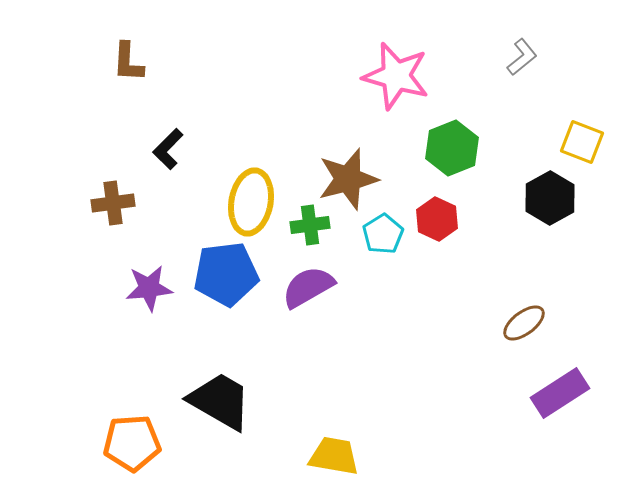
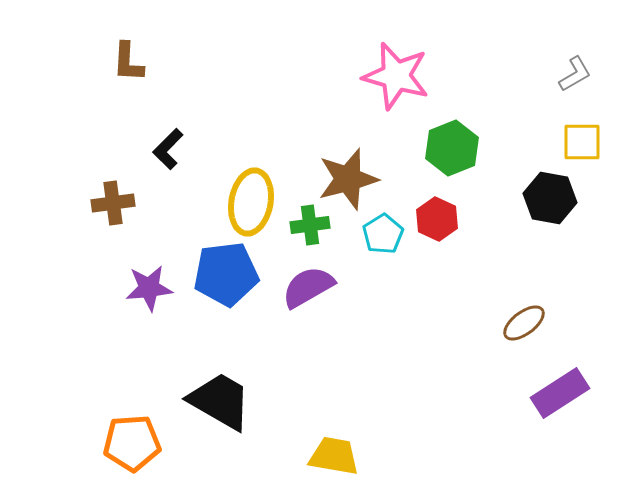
gray L-shape: moved 53 px right, 17 px down; rotated 9 degrees clockwise
yellow square: rotated 21 degrees counterclockwise
black hexagon: rotated 21 degrees counterclockwise
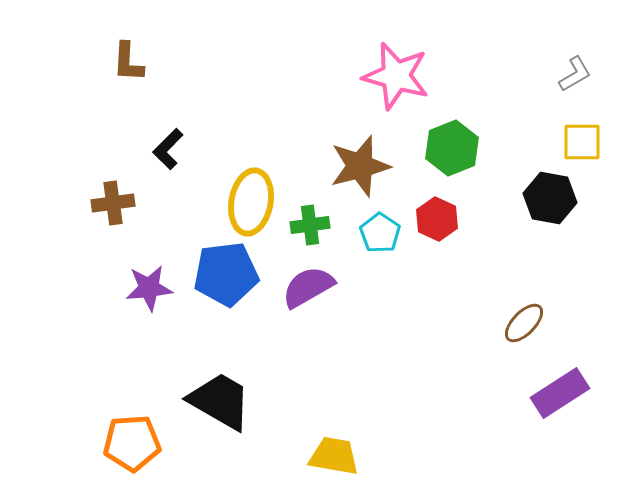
brown star: moved 12 px right, 13 px up
cyan pentagon: moved 3 px left, 1 px up; rotated 6 degrees counterclockwise
brown ellipse: rotated 9 degrees counterclockwise
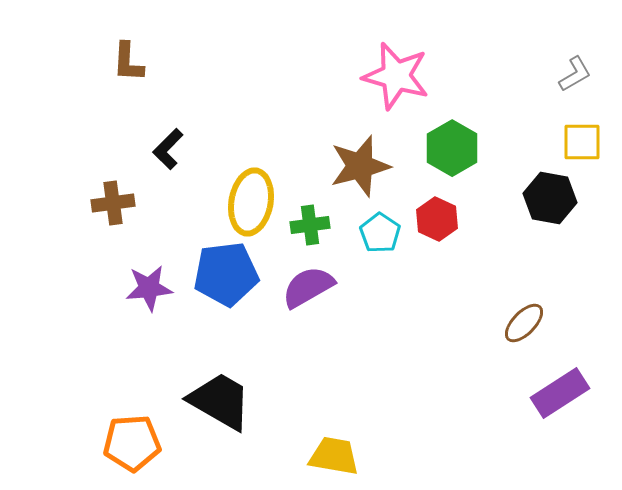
green hexagon: rotated 8 degrees counterclockwise
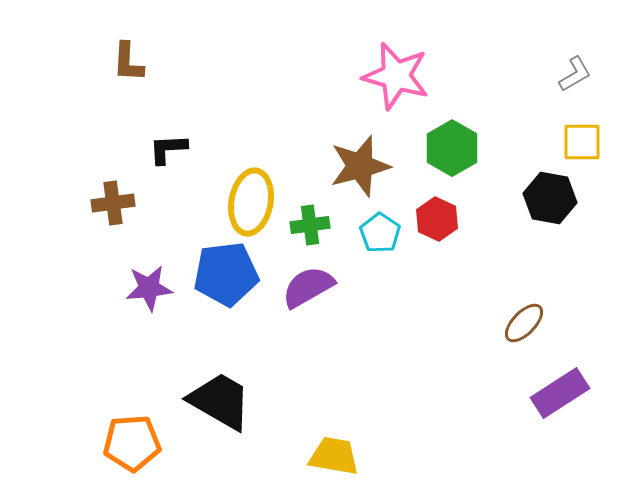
black L-shape: rotated 42 degrees clockwise
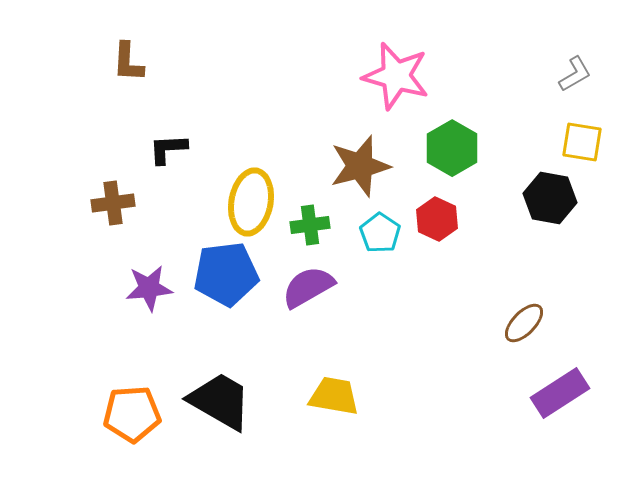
yellow square: rotated 9 degrees clockwise
orange pentagon: moved 29 px up
yellow trapezoid: moved 60 px up
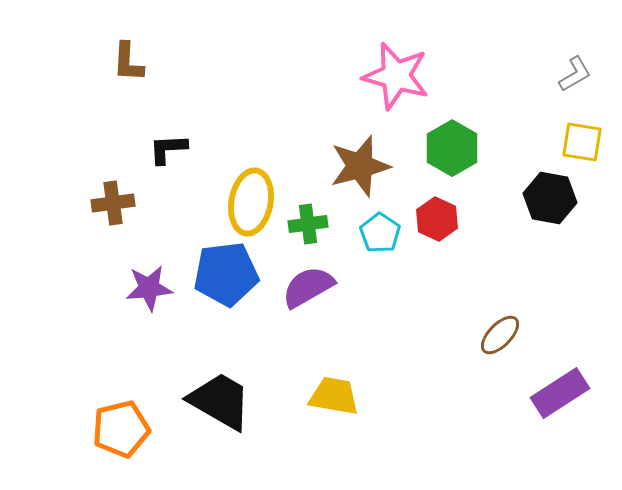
green cross: moved 2 px left, 1 px up
brown ellipse: moved 24 px left, 12 px down
orange pentagon: moved 11 px left, 15 px down; rotated 10 degrees counterclockwise
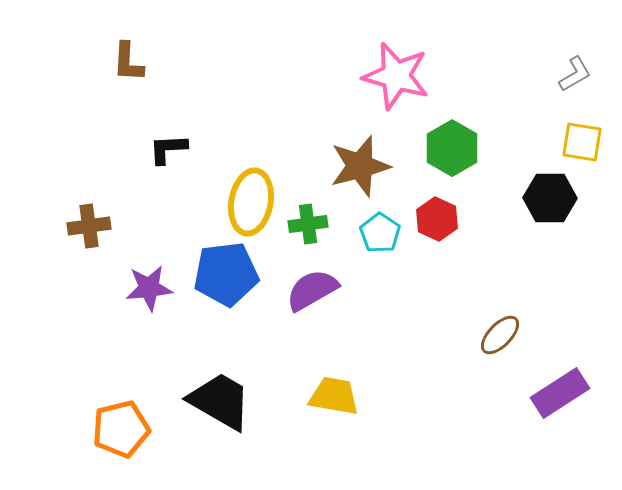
black hexagon: rotated 9 degrees counterclockwise
brown cross: moved 24 px left, 23 px down
purple semicircle: moved 4 px right, 3 px down
